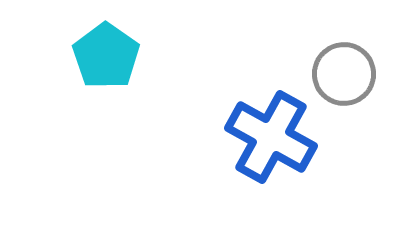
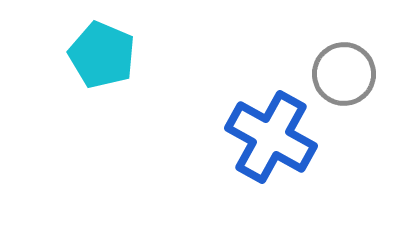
cyan pentagon: moved 4 px left, 1 px up; rotated 12 degrees counterclockwise
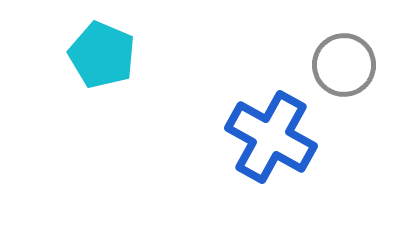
gray circle: moved 9 px up
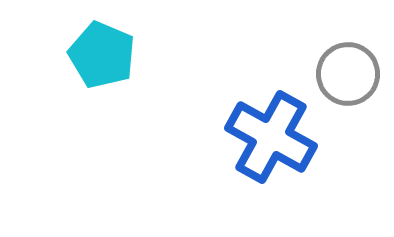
gray circle: moved 4 px right, 9 px down
